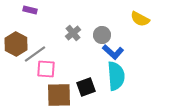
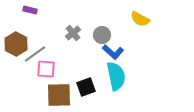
cyan semicircle: rotated 8 degrees counterclockwise
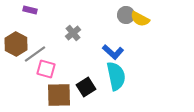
gray circle: moved 24 px right, 20 px up
pink square: rotated 12 degrees clockwise
black square: rotated 12 degrees counterclockwise
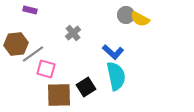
brown hexagon: rotated 25 degrees clockwise
gray line: moved 2 px left
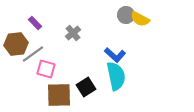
purple rectangle: moved 5 px right, 13 px down; rotated 32 degrees clockwise
blue L-shape: moved 2 px right, 3 px down
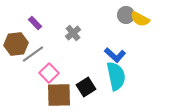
pink square: moved 3 px right, 4 px down; rotated 30 degrees clockwise
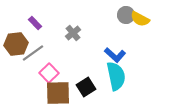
gray line: moved 1 px up
brown square: moved 1 px left, 2 px up
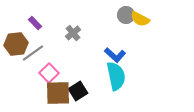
black square: moved 8 px left, 4 px down
